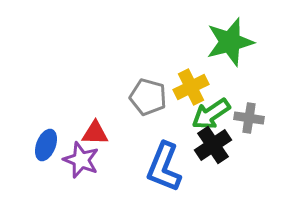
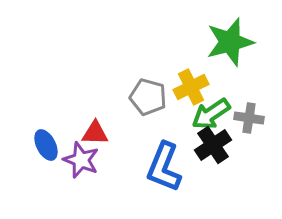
blue ellipse: rotated 48 degrees counterclockwise
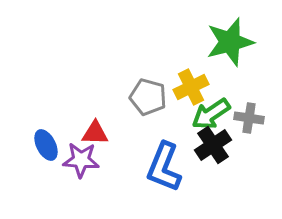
purple star: rotated 18 degrees counterclockwise
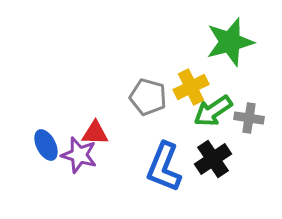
green arrow: moved 2 px right, 3 px up
black cross: moved 14 px down
purple star: moved 2 px left, 5 px up; rotated 12 degrees clockwise
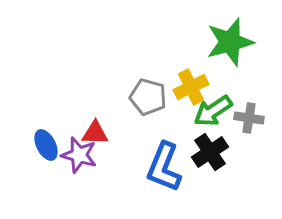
black cross: moved 3 px left, 7 px up
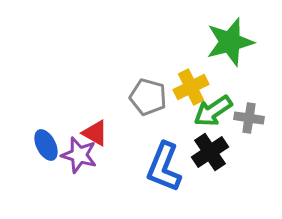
red triangle: rotated 28 degrees clockwise
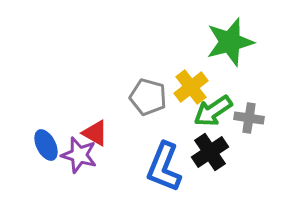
yellow cross: rotated 12 degrees counterclockwise
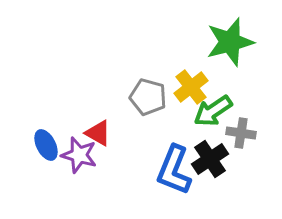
gray cross: moved 8 px left, 15 px down
red triangle: moved 3 px right
black cross: moved 7 px down
blue L-shape: moved 10 px right, 3 px down
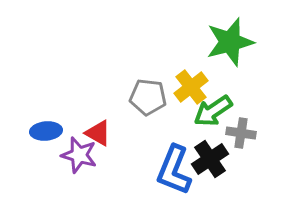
gray pentagon: rotated 9 degrees counterclockwise
blue ellipse: moved 14 px up; rotated 68 degrees counterclockwise
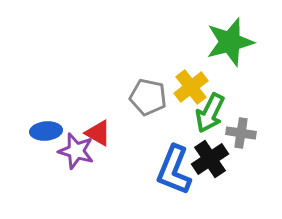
gray pentagon: rotated 6 degrees clockwise
green arrow: moved 3 px left, 2 px down; rotated 30 degrees counterclockwise
purple star: moved 3 px left, 4 px up
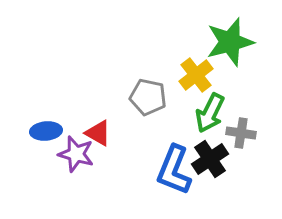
yellow cross: moved 5 px right, 12 px up
purple star: moved 3 px down
